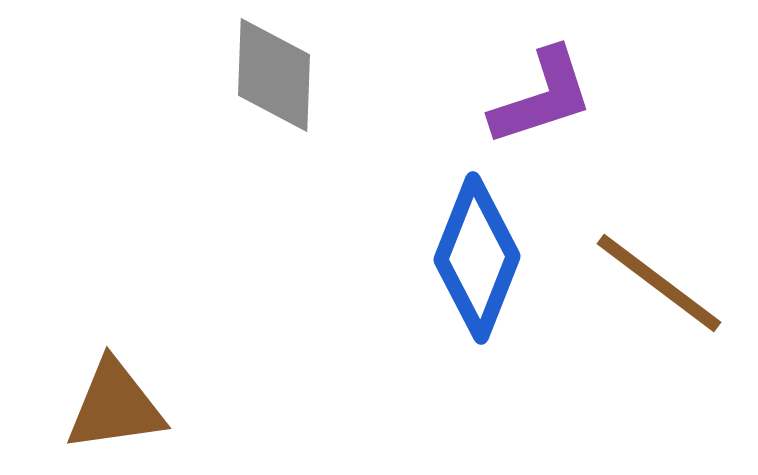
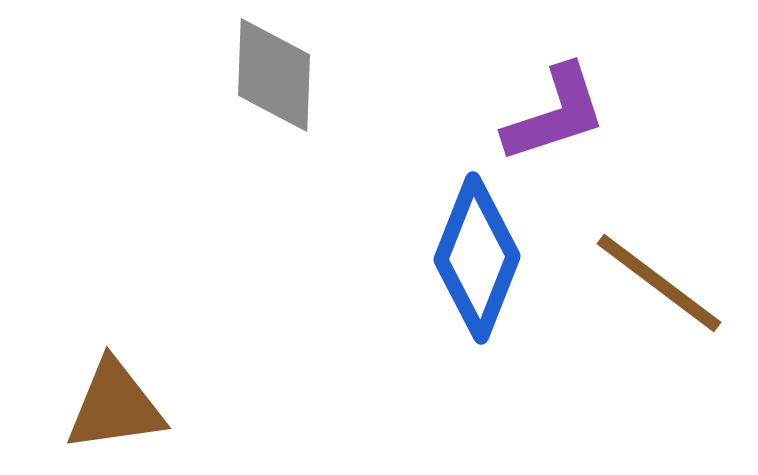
purple L-shape: moved 13 px right, 17 px down
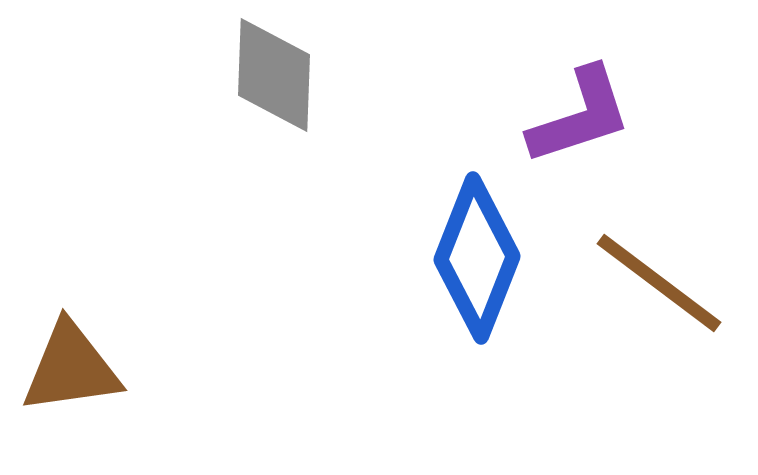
purple L-shape: moved 25 px right, 2 px down
brown triangle: moved 44 px left, 38 px up
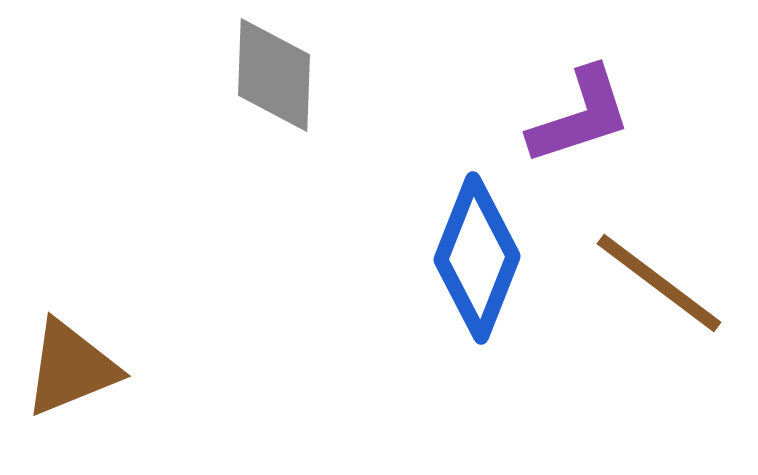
brown triangle: rotated 14 degrees counterclockwise
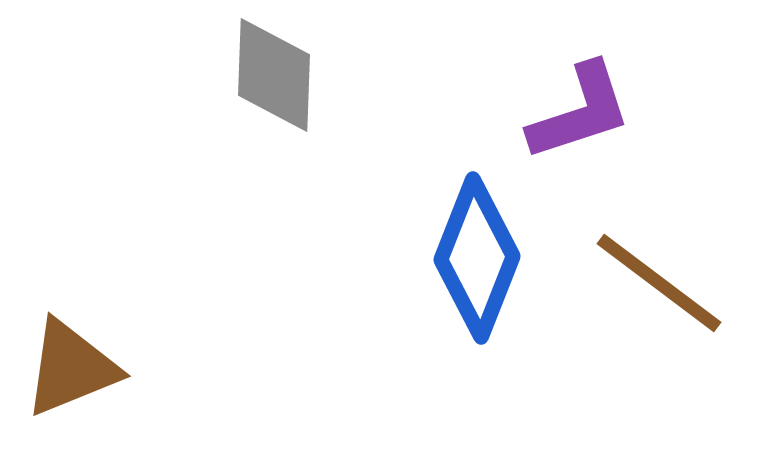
purple L-shape: moved 4 px up
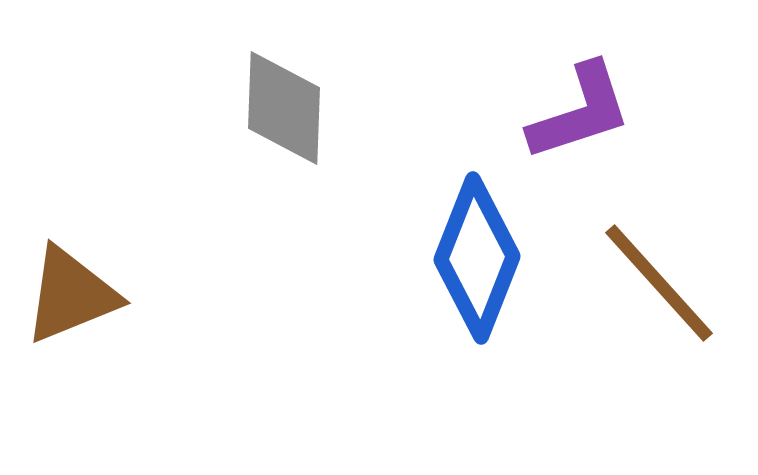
gray diamond: moved 10 px right, 33 px down
brown line: rotated 11 degrees clockwise
brown triangle: moved 73 px up
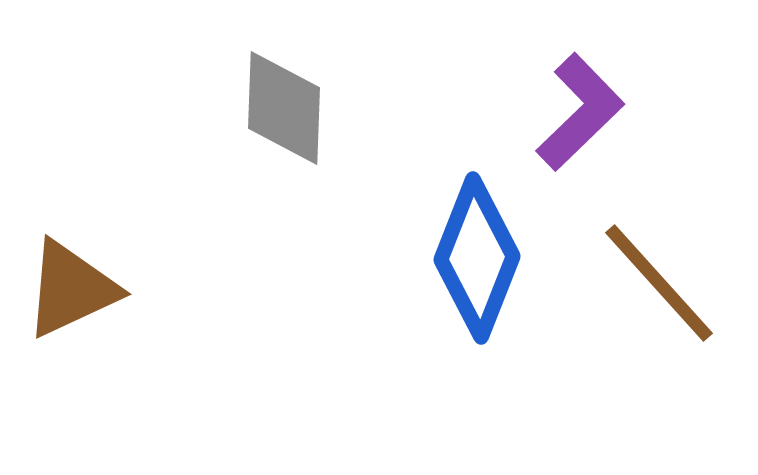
purple L-shape: rotated 26 degrees counterclockwise
brown triangle: moved 6 px up; rotated 3 degrees counterclockwise
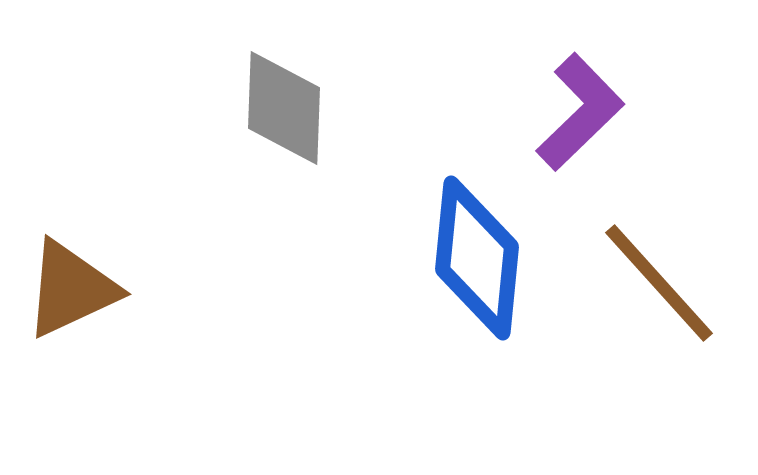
blue diamond: rotated 16 degrees counterclockwise
